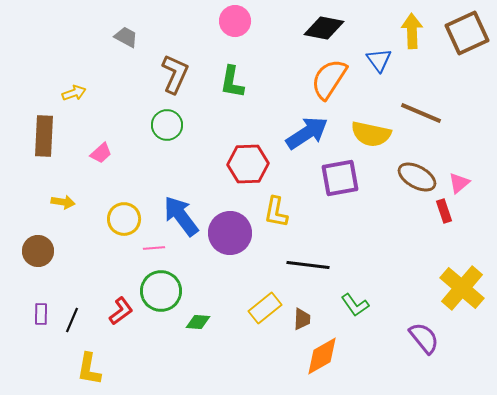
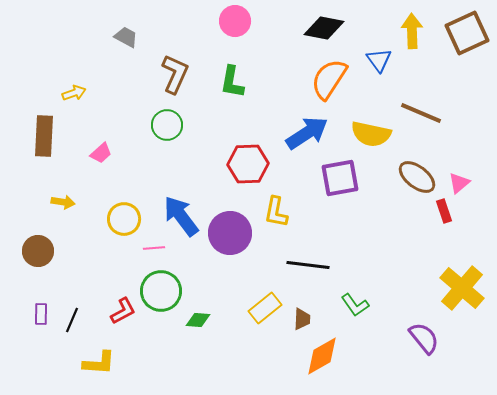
brown ellipse at (417, 177): rotated 9 degrees clockwise
red L-shape at (121, 311): moved 2 px right; rotated 8 degrees clockwise
green diamond at (198, 322): moved 2 px up
yellow L-shape at (89, 369): moved 10 px right, 6 px up; rotated 96 degrees counterclockwise
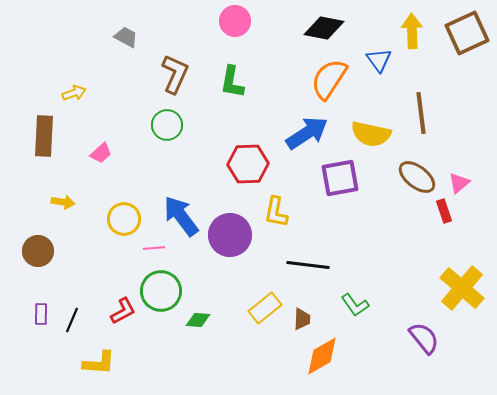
brown line at (421, 113): rotated 60 degrees clockwise
purple circle at (230, 233): moved 2 px down
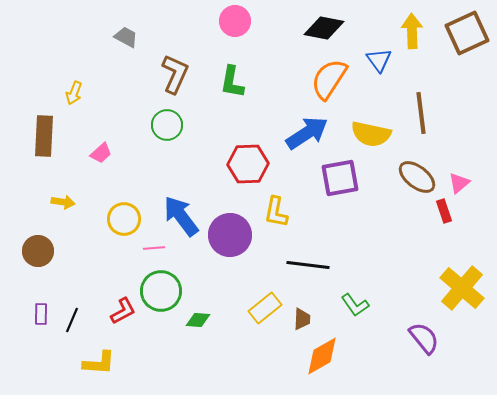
yellow arrow at (74, 93): rotated 130 degrees clockwise
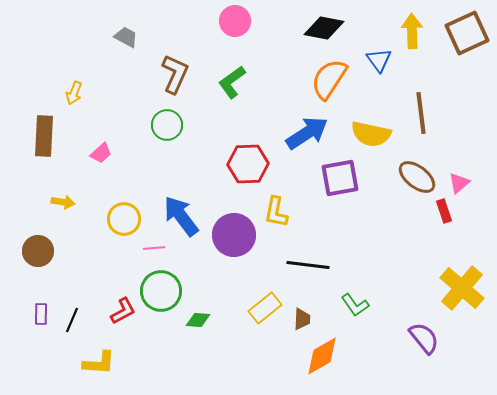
green L-shape at (232, 82): rotated 44 degrees clockwise
purple circle at (230, 235): moved 4 px right
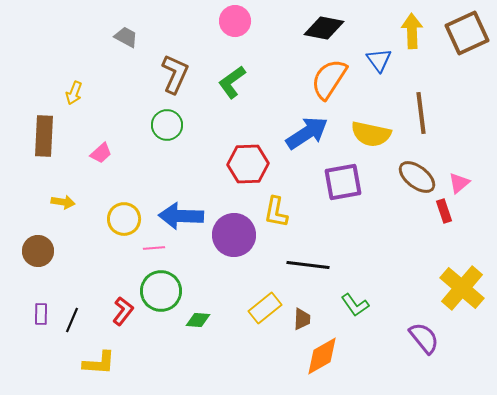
purple square at (340, 178): moved 3 px right, 4 px down
blue arrow at (181, 216): rotated 51 degrees counterclockwise
red L-shape at (123, 311): rotated 24 degrees counterclockwise
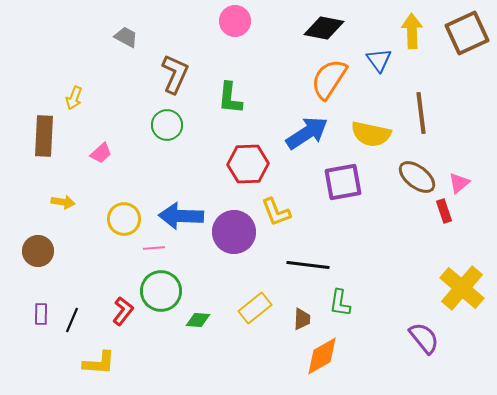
green L-shape at (232, 82): moved 2 px left, 16 px down; rotated 48 degrees counterclockwise
yellow arrow at (74, 93): moved 5 px down
yellow L-shape at (276, 212): rotated 32 degrees counterclockwise
purple circle at (234, 235): moved 3 px up
green L-shape at (355, 305): moved 15 px left, 2 px up; rotated 44 degrees clockwise
yellow rectangle at (265, 308): moved 10 px left
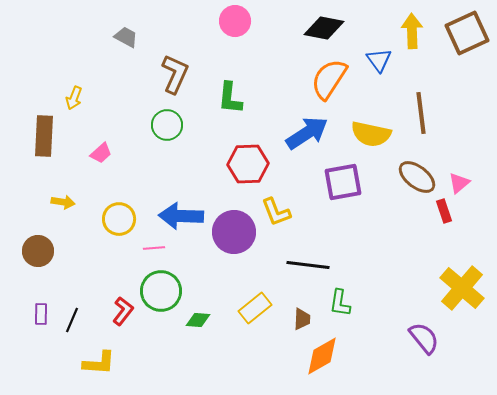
yellow circle at (124, 219): moved 5 px left
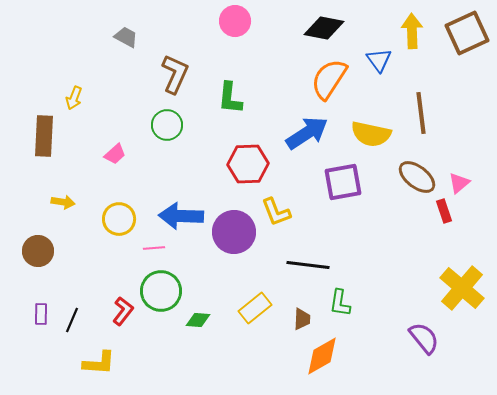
pink trapezoid at (101, 153): moved 14 px right, 1 px down
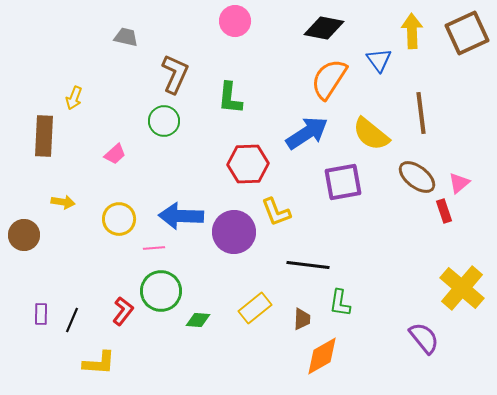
gray trapezoid at (126, 37): rotated 15 degrees counterclockwise
green circle at (167, 125): moved 3 px left, 4 px up
yellow semicircle at (371, 134): rotated 27 degrees clockwise
brown circle at (38, 251): moved 14 px left, 16 px up
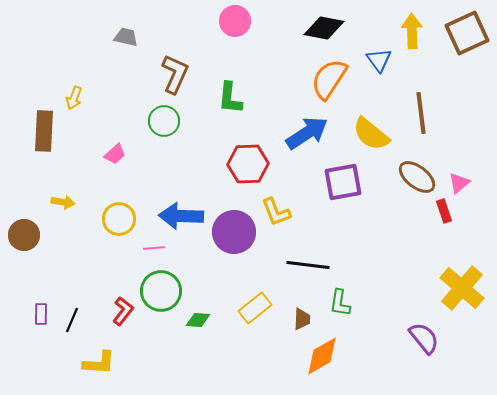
brown rectangle at (44, 136): moved 5 px up
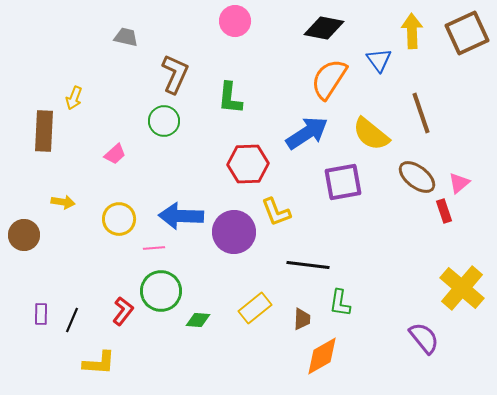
brown line at (421, 113): rotated 12 degrees counterclockwise
